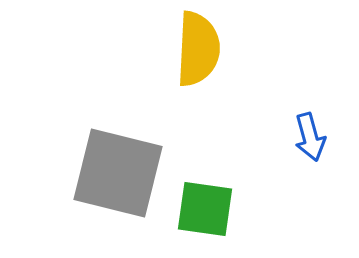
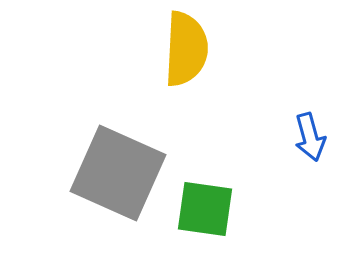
yellow semicircle: moved 12 px left
gray square: rotated 10 degrees clockwise
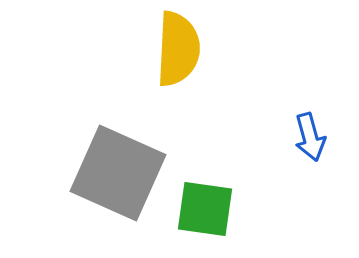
yellow semicircle: moved 8 px left
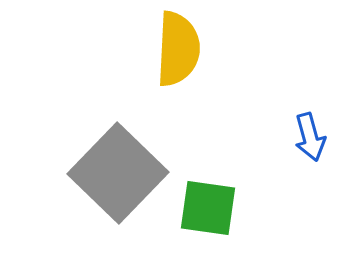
gray square: rotated 20 degrees clockwise
green square: moved 3 px right, 1 px up
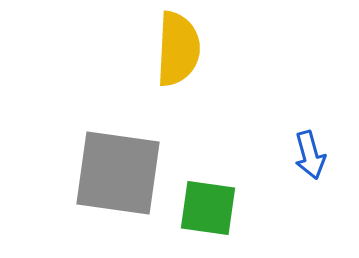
blue arrow: moved 18 px down
gray square: rotated 36 degrees counterclockwise
